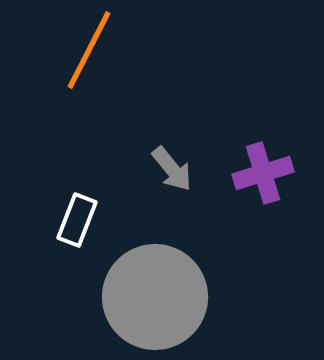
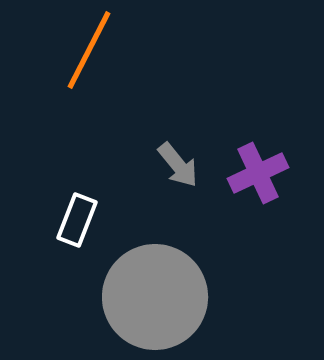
gray arrow: moved 6 px right, 4 px up
purple cross: moved 5 px left; rotated 8 degrees counterclockwise
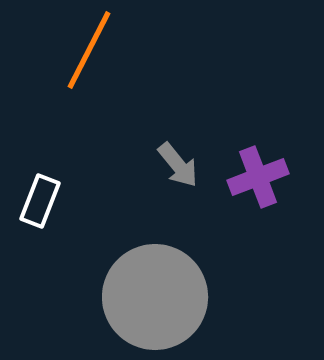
purple cross: moved 4 px down; rotated 4 degrees clockwise
white rectangle: moved 37 px left, 19 px up
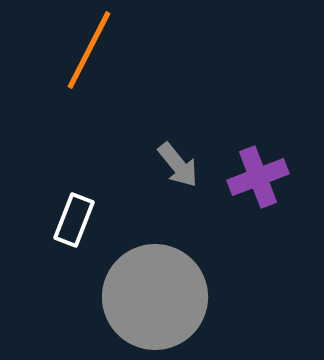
white rectangle: moved 34 px right, 19 px down
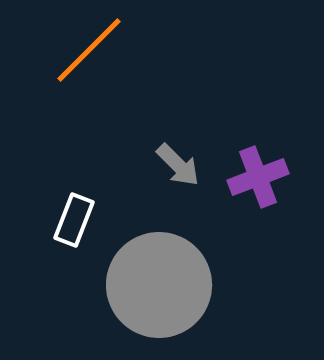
orange line: rotated 18 degrees clockwise
gray arrow: rotated 6 degrees counterclockwise
gray circle: moved 4 px right, 12 px up
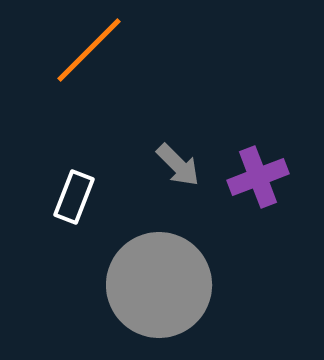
white rectangle: moved 23 px up
